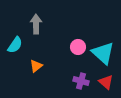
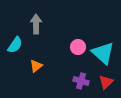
red triangle: rotated 35 degrees clockwise
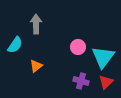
cyan triangle: moved 4 px down; rotated 25 degrees clockwise
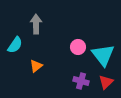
cyan triangle: moved 2 px up; rotated 15 degrees counterclockwise
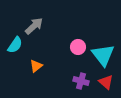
gray arrow: moved 2 px left, 2 px down; rotated 48 degrees clockwise
red triangle: rotated 35 degrees counterclockwise
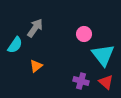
gray arrow: moved 1 px right, 2 px down; rotated 12 degrees counterclockwise
pink circle: moved 6 px right, 13 px up
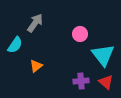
gray arrow: moved 5 px up
pink circle: moved 4 px left
purple cross: rotated 21 degrees counterclockwise
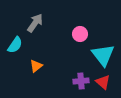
red triangle: moved 3 px left
